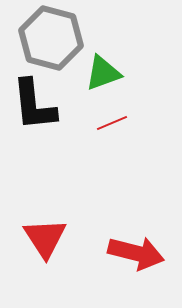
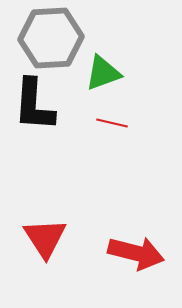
gray hexagon: rotated 18 degrees counterclockwise
black L-shape: rotated 10 degrees clockwise
red line: rotated 36 degrees clockwise
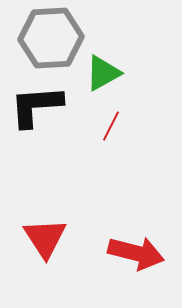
green triangle: rotated 9 degrees counterclockwise
black L-shape: moved 2 px right, 1 px down; rotated 82 degrees clockwise
red line: moved 1 px left, 3 px down; rotated 76 degrees counterclockwise
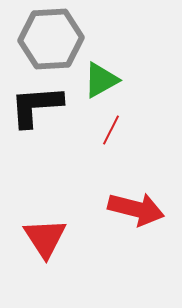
gray hexagon: moved 1 px down
green triangle: moved 2 px left, 7 px down
red line: moved 4 px down
red arrow: moved 44 px up
